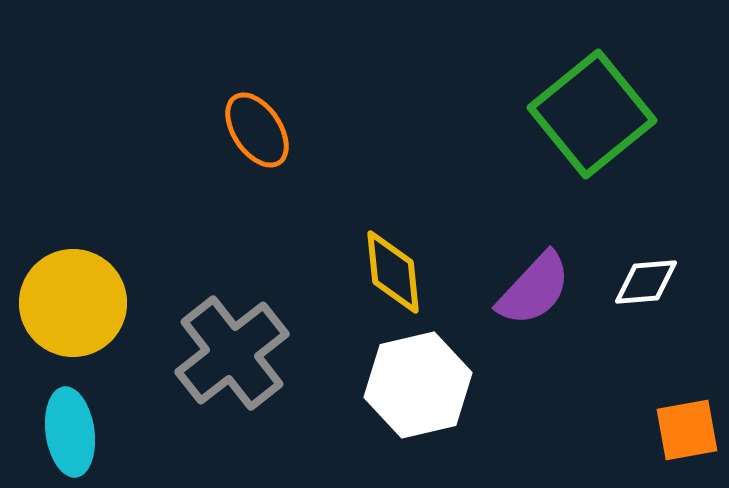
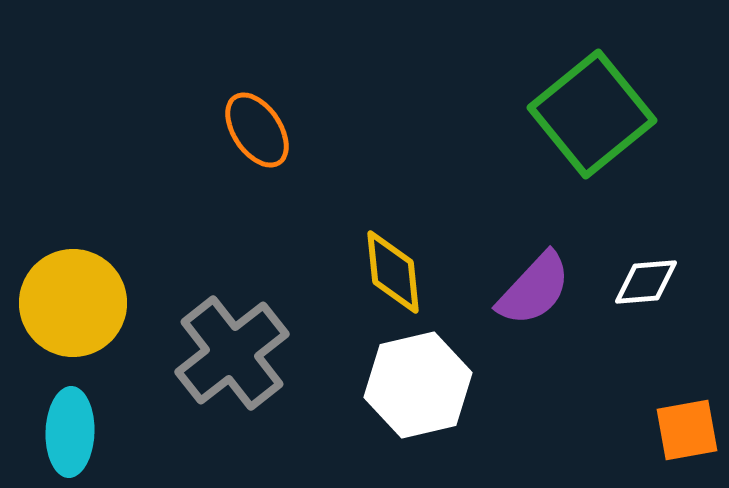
cyan ellipse: rotated 10 degrees clockwise
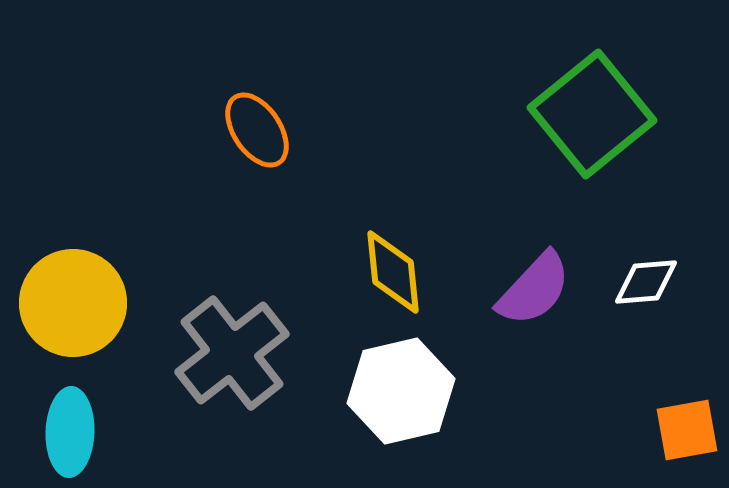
white hexagon: moved 17 px left, 6 px down
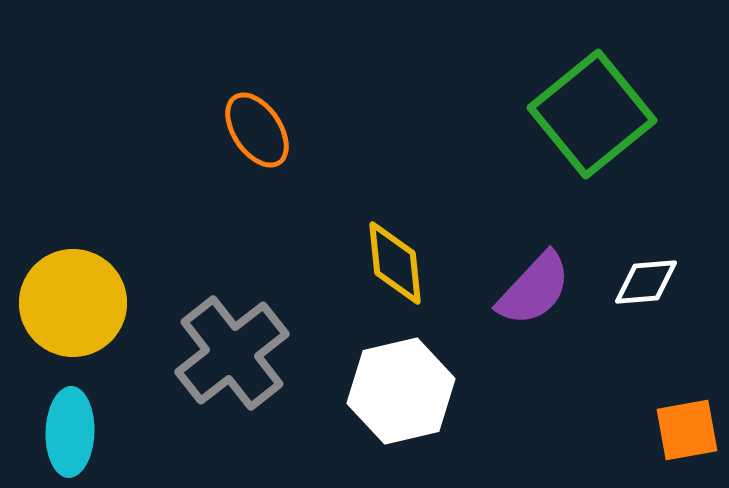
yellow diamond: moved 2 px right, 9 px up
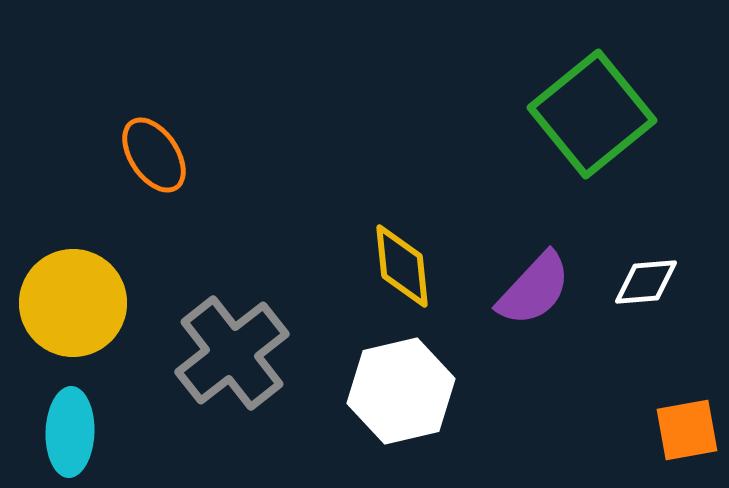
orange ellipse: moved 103 px left, 25 px down
yellow diamond: moved 7 px right, 3 px down
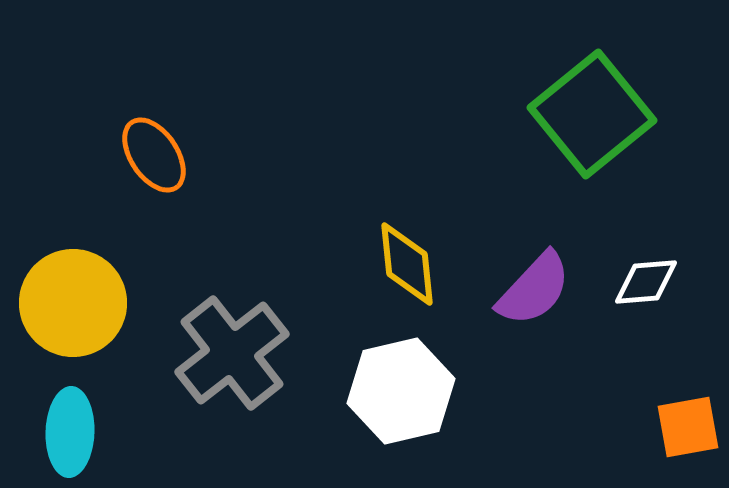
yellow diamond: moved 5 px right, 2 px up
orange square: moved 1 px right, 3 px up
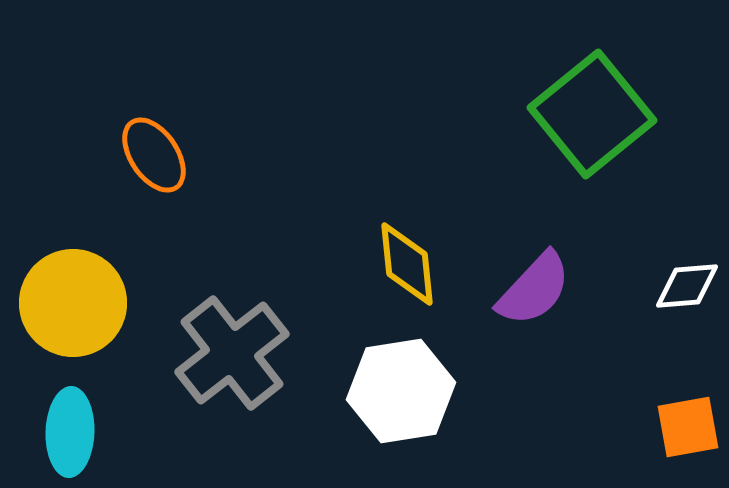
white diamond: moved 41 px right, 4 px down
white hexagon: rotated 4 degrees clockwise
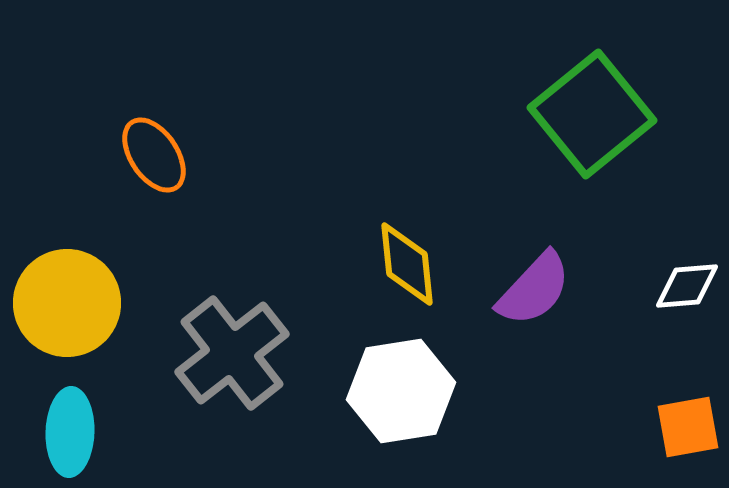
yellow circle: moved 6 px left
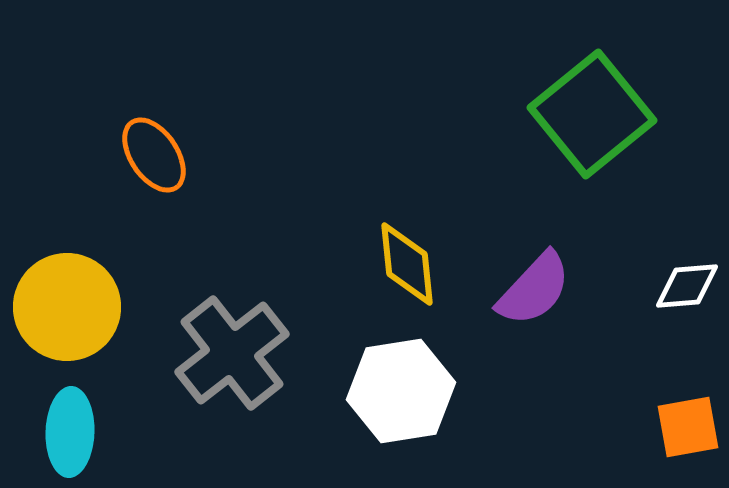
yellow circle: moved 4 px down
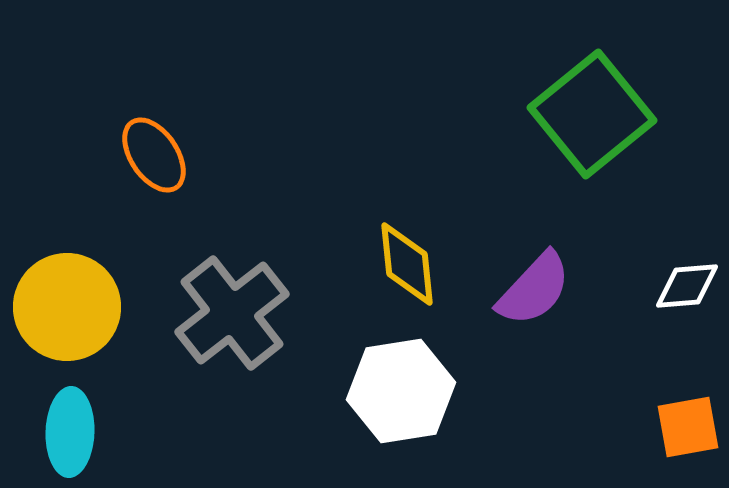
gray cross: moved 40 px up
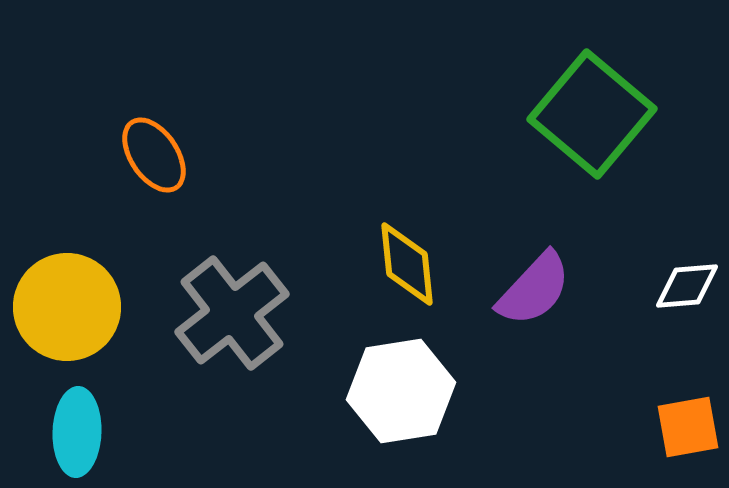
green square: rotated 11 degrees counterclockwise
cyan ellipse: moved 7 px right
